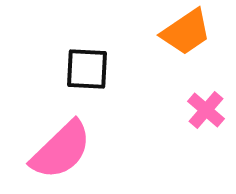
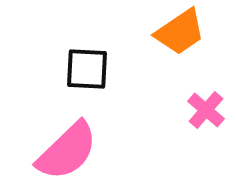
orange trapezoid: moved 6 px left
pink semicircle: moved 6 px right, 1 px down
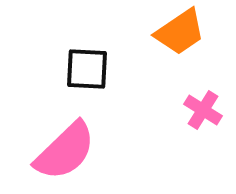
pink cross: moved 3 px left; rotated 9 degrees counterclockwise
pink semicircle: moved 2 px left
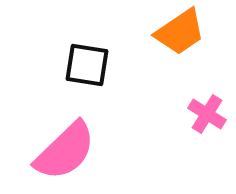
black square: moved 4 px up; rotated 6 degrees clockwise
pink cross: moved 4 px right, 4 px down
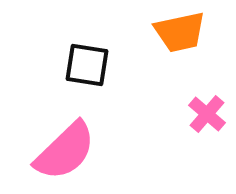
orange trapezoid: rotated 22 degrees clockwise
pink cross: rotated 9 degrees clockwise
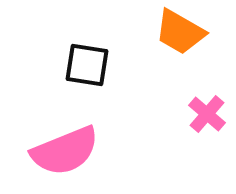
orange trapezoid: rotated 42 degrees clockwise
pink semicircle: rotated 22 degrees clockwise
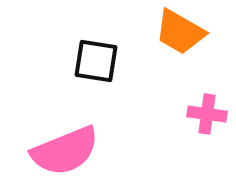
black square: moved 9 px right, 4 px up
pink cross: rotated 33 degrees counterclockwise
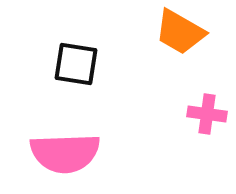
black square: moved 20 px left, 3 px down
pink semicircle: moved 2 px down; rotated 20 degrees clockwise
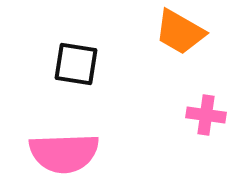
pink cross: moved 1 px left, 1 px down
pink semicircle: moved 1 px left
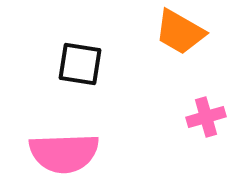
black square: moved 4 px right
pink cross: moved 2 px down; rotated 24 degrees counterclockwise
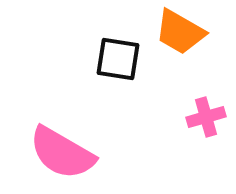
black square: moved 38 px right, 5 px up
pink semicircle: moved 2 px left; rotated 32 degrees clockwise
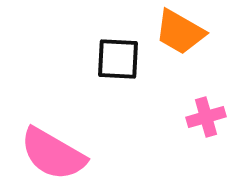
black square: rotated 6 degrees counterclockwise
pink semicircle: moved 9 px left, 1 px down
